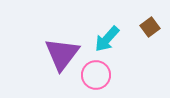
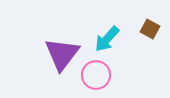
brown square: moved 2 px down; rotated 24 degrees counterclockwise
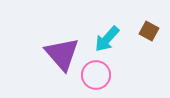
brown square: moved 1 px left, 2 px down
purple triangle: rotated 18 degrees counterclockwise
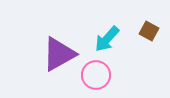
purple triangle: moved 3 px left; rotated 42 degrees clockwise
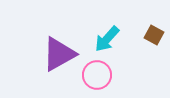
brown square: moved 5 px right, 4 px down
pink circle: moved 1 px right
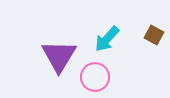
purple triangle: moved 2 px down; rotated 30 degrees counterclockwise
pink circle: moved 2 px left, 2 px down
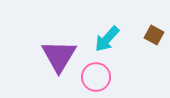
pink circle: moved 1 px right
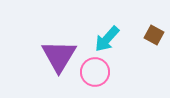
pink circle: moved 1 px left, 5 px up
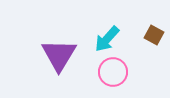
purple triangle: moved 1 px up
pink circle: moved 18 px right
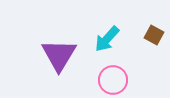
pink circle: moved 8 px down
